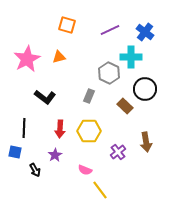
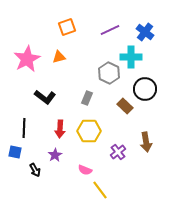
orange square: moved 2 px down; rotated 36 degrees counterclockwise
gray rectangle: moved 2 px left, 2 px down
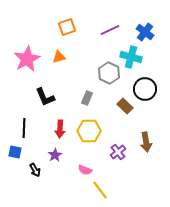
cyan cross: rotated 15 degrees clockwise
black L-shape: rotated 30 degrees clockwise
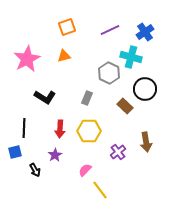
blue cross: rotated 18 degrees clockwise
orange triangle: moved 5 px right, 1 px up
black L-shape: rotated 35 degrees counterclockwise
blue square: rotated 24 degrees counterclockwise
pink semicircle: rotated 112 degrees clockwise
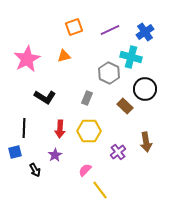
orange square: moved 7 px right
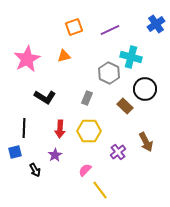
blue cross: moved 11 px right, 8 px up
brown arrow: rotated 18 degrees counterclockwise
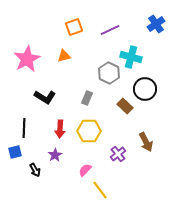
purple cross: moved 2 px down
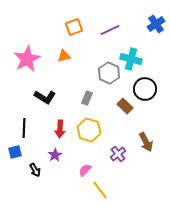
cyan cross: moved 2 px down
yellow hexagon: moved 1 px up; rotated 15 degrees clockwise
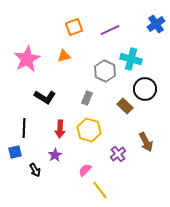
gray hexagon: moved 4 px left, 2 px up
